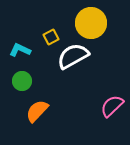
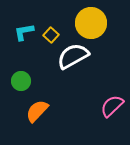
yellow square: moved 2 px up; rotated 21 degrees counterclockwise
cyan L-shape: moved 4 px right, 18 px up; rotated 35 degrees counterclockwise
green circle: moved 1 px left
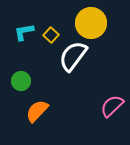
white semicircle: rotated 24 degrees counterclockwise
